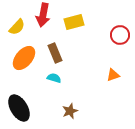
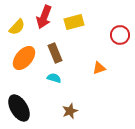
red arrow: moved 1 px right, 2 px down; rotated 10 degrees clockwise
orange triangle: moved 14 px left, 7 px up
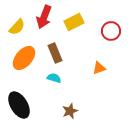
yellow rectangle: rotated 12 degrees counterclockwise
red circle: moved 9 px left, 4 px up
black ellipse: moved 3 px up
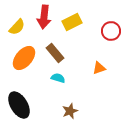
red arrow: rotated 15 degrees counterclockwise
yellow rectangle: moved 2 px left
brown rectangle: rotated 18 degrees counterclockwise
cyan semicircle: moved 4 px right
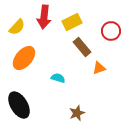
brown rectangle: moved 27 px right, 6 px up
brown star: moved 7 px right, 2 px down
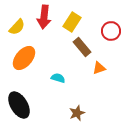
yellow rectangle: rotated 30 degrees counterclockwise
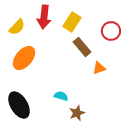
cyan semicircle: moved 3 px right, 18 px down
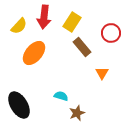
yellow semicircle: moved 2 px right, 1 px up
red circle: moved 2 px down
orange ellipse: moved 10 px right, 5 px up
orange triangle: moved 3 px right, 5 px down; rotated 40 degrees counterclockwise
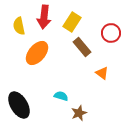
yellow semicircle: rotated 126 degrees clockwise
orange ellipse: moved 3 px right
orange triangle: rotated 24 degrees counterclockwise
brown star: moved 2 px right
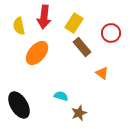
yellow rectangle: moved 2 px right, 1 px down
